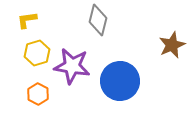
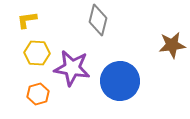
brown star: rotated 16 degrees clockwise
yellow hexagon: rotated 20 degrees clockwise
purple star: moved 2 px down
orange hexagon: rotated 15 degrees clockwise
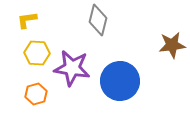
orange hexagon: moved 2 px left
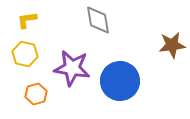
gray diamond: rotated 24 degrees counterclockwise
yellow hexagon: moved 12 px left, 1 px down; rotated 10 degrees clockwise
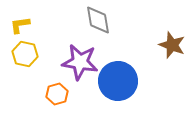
yellow L-shape: moved 7 px left, 5 px down
brown star: rotated 28 degrees clockwise
purple star: moved 8 px right, 6 px up
blue circle: moved 2 px left
orange hexagon: moved 21 px right
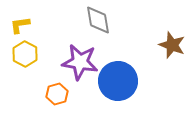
yellow hexagon: rotated 15 degrees clockwise
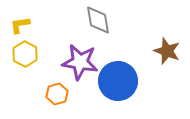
brown star: moved 5 px left, 6 px down
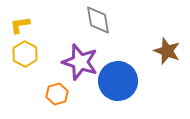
purple star: rotated 9 degrees clockwise
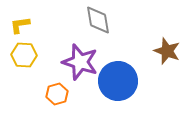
yellow hexagon: moved 1 px left, 1 px down; rotated 25 degrees counterclockwise
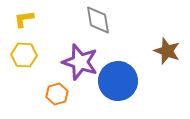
yellow L-shape: moved 4 px right, 6 px up
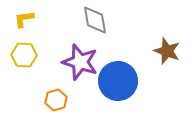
gray diamond: moved 3 px left
orange hexagon: moved 1 px left, 6 px down
